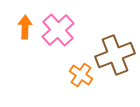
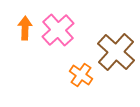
orange arrow: moved 1 px down
brown cross: moved 1 px right, 3 px up; rotated 27 degrees counterclockwise
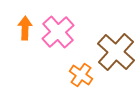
pink cross: moved 2 px down
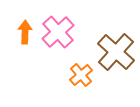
orange arrow: moved 4 px down
orange cross: rotated 15 degrees clockwise
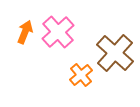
orange arrow: rotated 20 degrees clockwise
brown cross: moved 1 px left, 1 px down
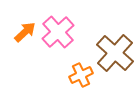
orange arrow: rotated 25 degrees clockwise
orange cross: rotated 15 degrees clockwise
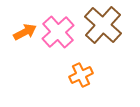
orange arrow: rotated 15 degrees clockwise
brown cross: moved 12 px left, 28 px up
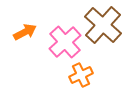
pink cross: moved 7 px right, 10 px down
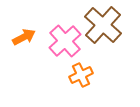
orange arrow: moved 1 px left, 5 px down
pink cross: moved 1 px up
